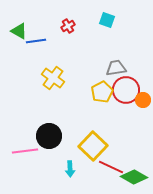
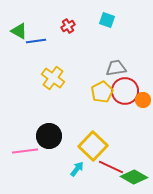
red circle: moved 1 px left, 1 px down
cyan arrow: moved 7 px right; rotated 140 degrees counterclockwise
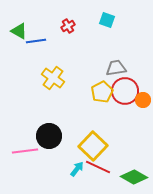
red line: moved 13 px left
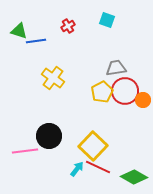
green triangle: rotated 12 degrees counterclockwise
